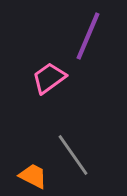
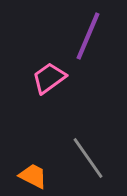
gray line: moved 15 px right, 3 px down
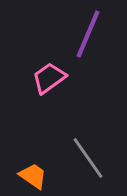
purple line: moved 2 px up
orange trapezoid: rotated 8 degrees clockwise
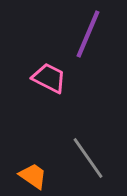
pink trapezoid: rotated 63 degrees clockwise
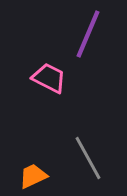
gray line: rotated 6 degrees clockwise
orange trapezoid: rotated 60 degrees counterclockwise
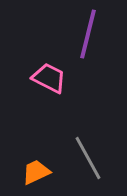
purple line: rotated 9 degrees counterclockwise
orange trapezoid: moved 3 px right, 4 px up
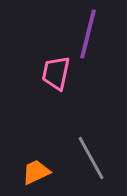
pink trapezoid: moved 7 px right, 5 px up; rotated 105 degrees counterclockwise
gray line: moved 3 px right
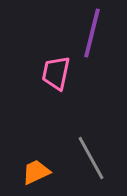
purple line: moved 4 px right, 1 px up
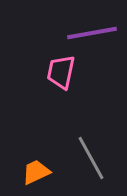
purple line: rotated 66 degrees clockwise
pink trapezoid: moved 5 px right, 1 px up
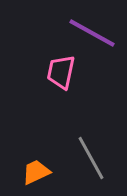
purple line: rotated 39 degrees clockwise
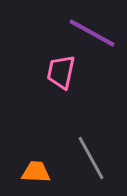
orange trapezoid: rotated 28 degrees clockwise
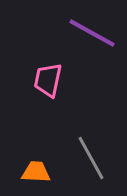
pink trapezoid: moved 13 px left, 8 px down
